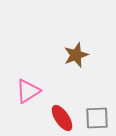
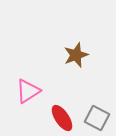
gray square: rotated 30 degrees clockwise
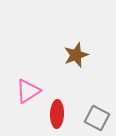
red ellipse: moved 5 px left, 4 px up; rotated 36 degrees clockwise
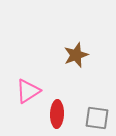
gray square: rotated 20 degrees counterclockwise
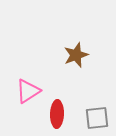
gray square: rotated 15 degrees counterclockwise
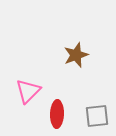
pink triangle: rotated 12 degrees counterclockwise
gray square: moved 2 px up
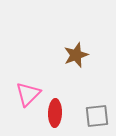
pink triangle: moved 3 px down
red ellipse: moved 2 px left, 1 px up
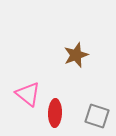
pink triangle: rotated 36 degrees counterclockwise
gray square: rotated 25 degrees clockwise
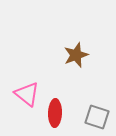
pink triangle: moved 1 px left
gray square: moved 1 px down
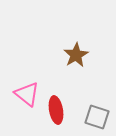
brown star: rotated 10 degrees counterclockwise
red ellipse: moved 1 px right, 3 px up; rotated 12 degrees counterclockwise
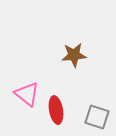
brown star: moved 2 px left; rotated 25 degrees clockwise
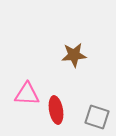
pink triangle: rotated 36 degrees counterclockwise
